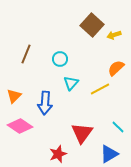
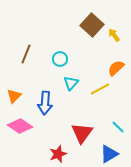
yellow arrow: rotated 72 degrees clockwise
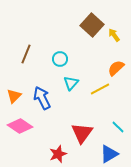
blue arrow: moved 3 px left, 5 px up; rotated 150 degrees clockwise
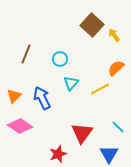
blue triangle: rotated 30 degrees counterclockwise
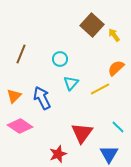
brown line: moved 5 px left
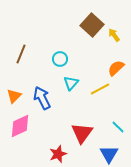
pink diamond: rotated 60 degrees counterclockwise
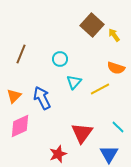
orange semicircle: rotated 120 degrees counterclockwise
cyan triangle: moved 3 px right, 1 px up
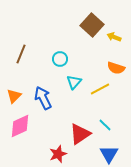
yellow arrow: moved 2 px down; rotated 32 degrees counterclockwise
blue arrow: moved 1 px right
cyan line: moved 13 px left, 2 px up
red triangle: moved 2 px left, 1 px down; rotated 20 degrees clockwise
